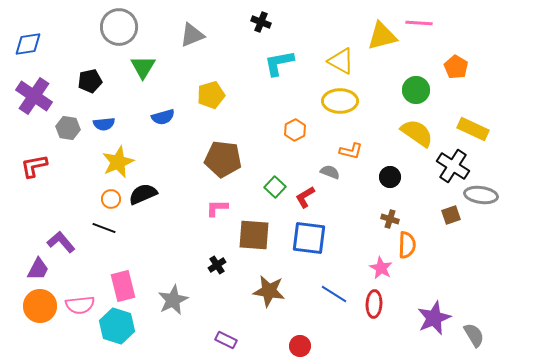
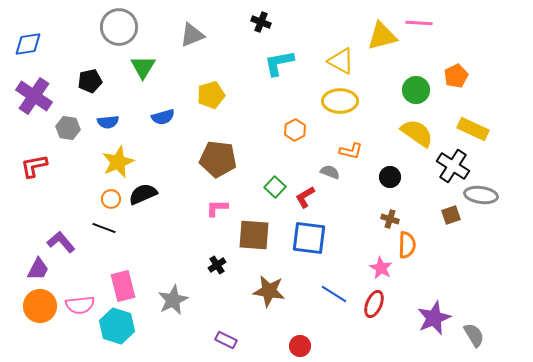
orange pentagon at (456, 67): moved 9 px down; rotated 15 degrees clockwise
blue semicircle at (104, 124): moved 4 px right, 2 px up
brown pentagon at (223, 159): moved 5 px left
red ellipse at (374, 304): rotated 20 degrees clockwise
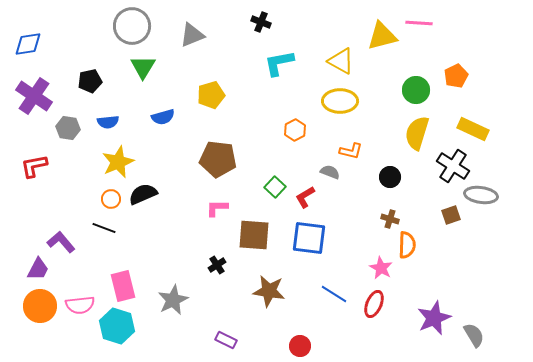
gray circle at (119, 27): moved 13 px right, 1 px up
yellow semicircle at (417, 133): rotated 108 degrees counterclockwise
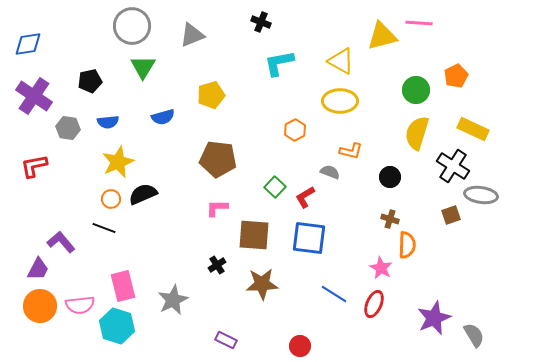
brown star at (269, 291): moved 7 px left, 7 px up; rotated 12 degrees counterclockwise
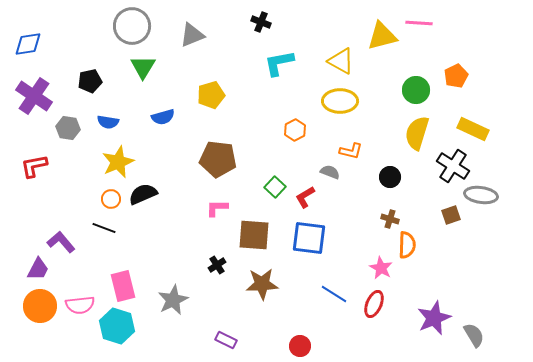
blue semicircle at (108, 122): rotated 15 degrees clockwise
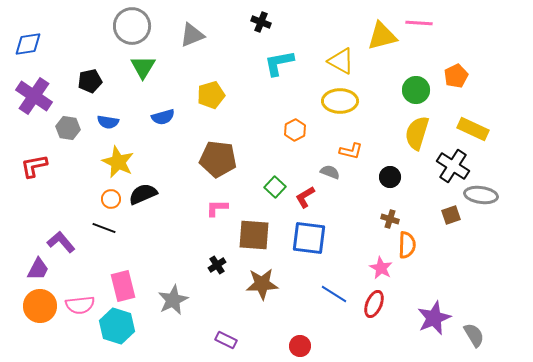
yellow star at (118, 162): rotated 24 degrees counterclockwise
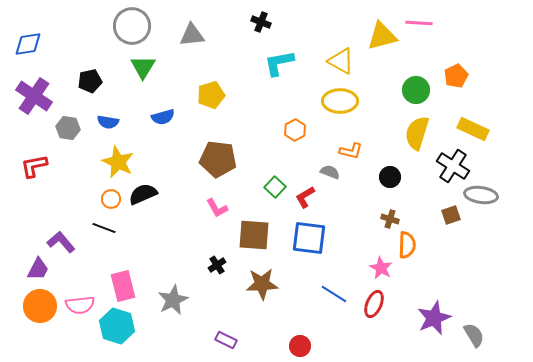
gray triangle at (192, 35): rotated 16 degrees clockwise
pink L-shape at (217, 208): rotated 120 degrees counterclockwise
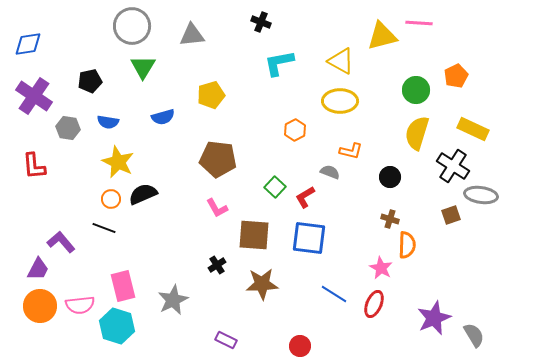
red L-shape at (34, 166): rotated 84 degrees counterclockwise
